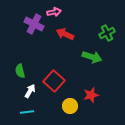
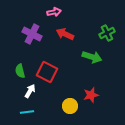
purple cross: moved 2 px left, 10 px down
red square: moved 7 px left, 9 px up; rotated 15 degrees counterclockwise
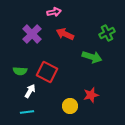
purple cross: rotated 18 degrees clockwise
green semicircle: rotated 72 degrees counterclockwise
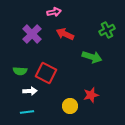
green cross: moved 3 px up
red square: moved 1 px left, 1 px down
white arrow: rotated 56 degrees clockwise
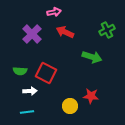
red arrow: moved 2 px up
red star: moved 1 px down; rotated 21 degrees clockwise
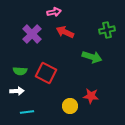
green cross: rotated 14 degrees clockwise
white arrow: moved 13 px left
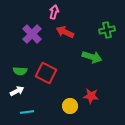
pink arrow: rotated 64 degrees counterclockwise
white arrow: rotated 24 degrees counterclockwise
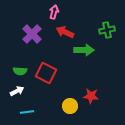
green arrow: moved 8 px left, 7 px up; rotated 18 degrees counterclockwise
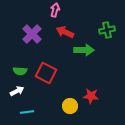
pink arrow: moved 1 px right, 2 px up
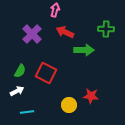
green cross: moved 1 px left, 1 px up; rotated 14 degrees clockwise
green semicircle: rotated 64 degrees counterclockwise
yellow circle: moved 1 px left, 1 px up
